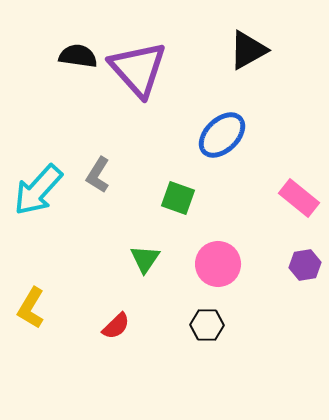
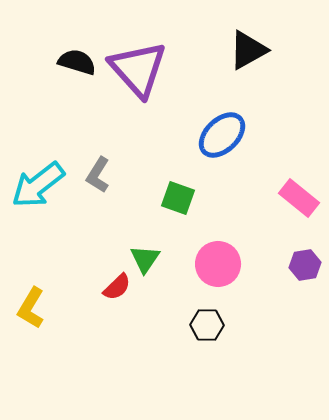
black semicircle: moved 1 px left, 6 px down; rotated 9 degrees clockwise
cyan arrow: moved 5 px up; rotated 10 degrees clockwise
red semicircle: moved 1 px right, 39 px up
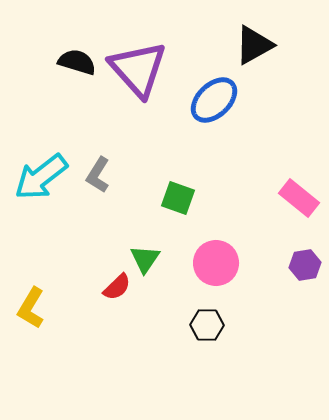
black triangle: moved 6 px right, 5 px up
blue ellipse: moved 8 px left, 35 px up
cyan arrow: moved 3 px right, 8 px up
pink circle: moved 2 px left, 1 px up
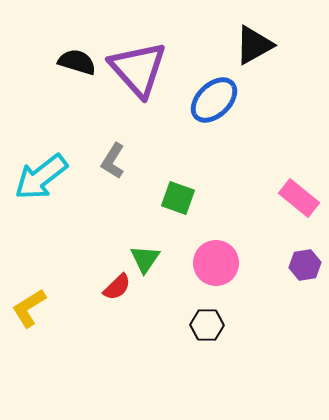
gray L-shape: moved 15 px right, 14 px up
yellow L-shape: moved 2 px left; rotated 27 degrees clockwise
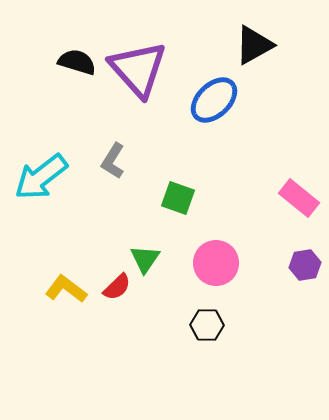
yellow L-shape: moved 37 px right, 19 px up; rotated 69 degrees clockwise
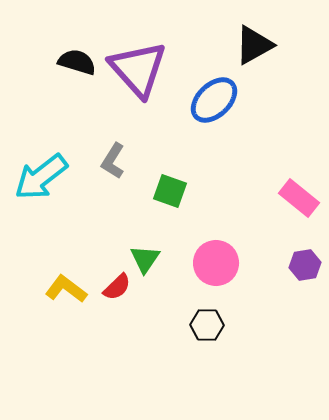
green square: moved 8 px left, 7 px up
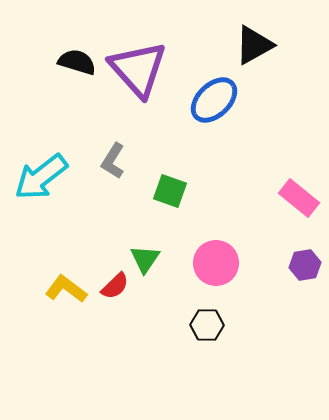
red semicircle: moved 2 px left, 1 px up
